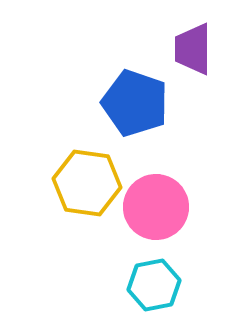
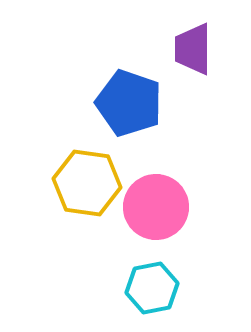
blue pentagon: moved 6 px left
cyan hexagon: moved 2 px left, 3 px down
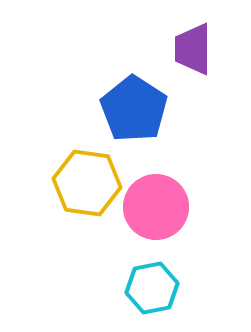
blue pentagon: moved 5 px right, 6 px down; rotated 14 degrees clockwise
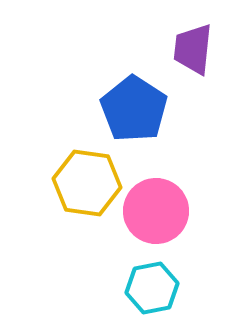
purple trapezoid: rotated 6 degrees clockwise
pink circle: moved 4 px down
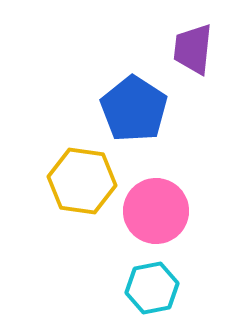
yellow hexagon: moved 5 px left, 2 px up
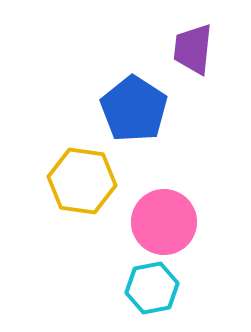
pink circle: moved 8 px right, 11 px down
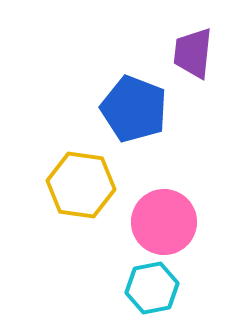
purple trapezoid: moved 4 px down
blue pentagon: rotated 12 degrees counterclockwise
yellow hexagon: moved 1 px left, 4 px down
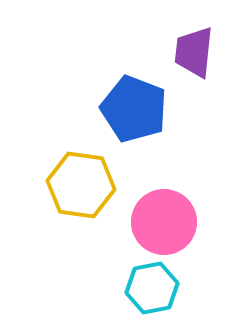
purple trapezoid: moved 1 px right, 1 px up
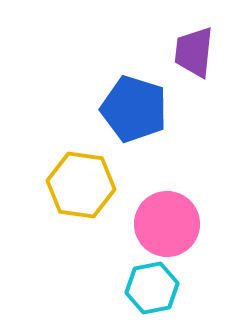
blue pentagon: rotated 4 degrees counterclockwise
pink circle: moved 3 px right, 2 px down
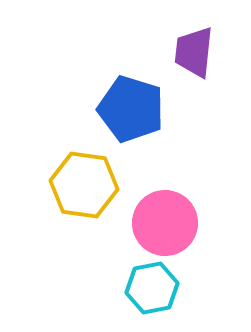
blue pentagon: moved 3 px left
yellow hexagon: moved 3 px right
pink circle: moved 2 px left, 1 px up
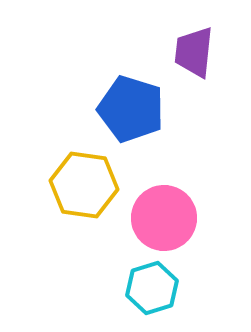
pink circle: moved 1 px left, 5 px up
cyan hexagon: rotated 6 degrees counterclockwise
